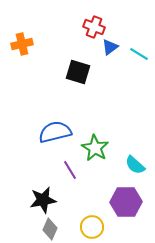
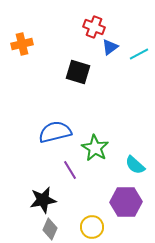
cyan line: rotated 60 degrees counterclockwise
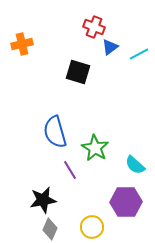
blue semicircle: rotated 92 degrees counterclockwise
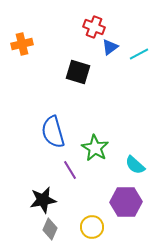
blue semicircle: moved 2 px left
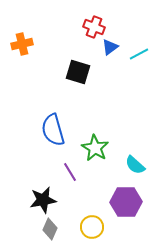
blue semicircle: moved 2 px up
purple line: moved 2 px down
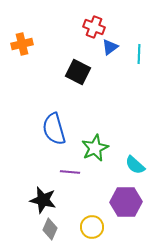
cyan line: rotated 60 degrees counterclockwise
black square: rotated 10 degrees clockwise
blue semicircle: moved 1 px right, 1 px up
green star: rotated 16 degrees clockwise
purple line: rotated 54 degrees counterclockwise
black star: rotated 24 degrees clockwise
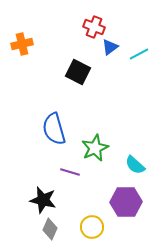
cyan line: rotated 60 degrees clockwise
purple line: rotated 12 degrees clockwise
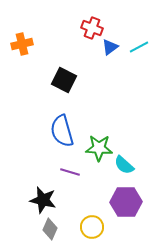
red cross: moved 2 px left, 1 px down
cyan line: moved 7 px up
black square: moved 14 px left, 8 px down
blue semicircle: moved 8 px right, 2 px down
green star: moved 4 px right; rotated 28 degrees clockwise
cyan semicircle: moved 11 px left
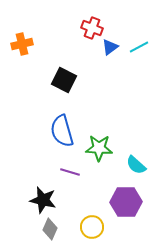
cyan semicircle: moved 12 px right
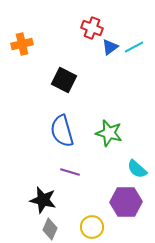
cyan line: moved 5 px left
green star: moved 10 px right, 15 px up; rotated 12 degrees clockwise
cyan semicircle: moved 1 px right, 4 px down
